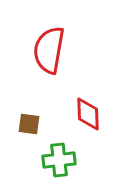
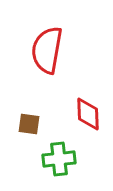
red semicircle: moved 2 px left
green cross: moved 1 px up
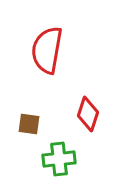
red diamond: rotated 20 degrees clockwise
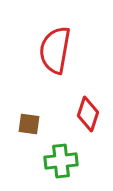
red semicircle: moved 8 px right
green cross: moved 2 px right, 2 px down
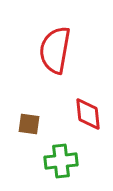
red diamond: rotated 24 degrees counterclockwise
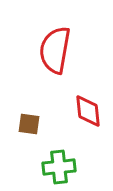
red diamond: moved 3 px up
green cross: moved 2 px left, 6 px down
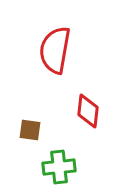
red diamond: rotated 12 degrees clockwise
brown square: moved 1 px right, 6 px down
